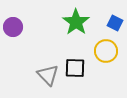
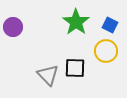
blue square: moved 5 px left, 2 px down
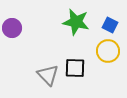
green star: rotated 24 degrees counterclockwise
purple circle: moved 1 px left, 1 px down
yellow circle: moved 2 px right
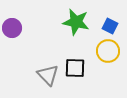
blue square: moved 1 px down
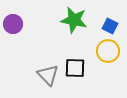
green star: moved 2 px left, 2 px up
purple circle: moved 1 px right, 4 px up
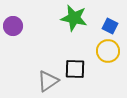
green star: moved 2 px up
purple circle: moved 2 px down
black square: moved 1 px down
gray triangle: moved 6 px down; rotated 40 degrees clockwise
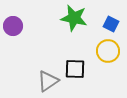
blue square: moved 1 px right, 2 px up
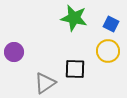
purple circle: moved 1 px right, 26 px down
gray triangle: moved 3 px left, 2 px down
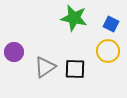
gray triangle: moved 16 px up
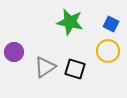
green star: moved 4 px left, 4 px down
black square: rotated 15 degrees clockwise
